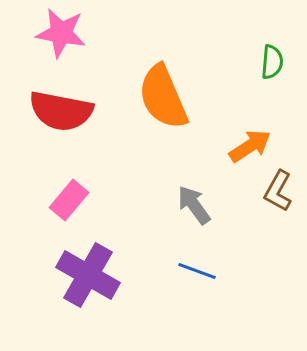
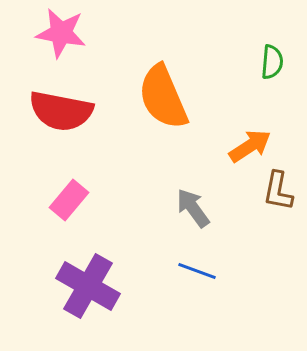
brown L-shape: rotated 18 degrees counterclockwise
gray arrow: moved 1 px left, 3 px down
purple cross: moved 11 px down
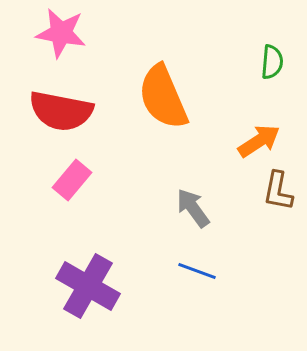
orange arrow: moved 9 px right, 5 px up
pink rectangle: moved 3 px right, 20 px up
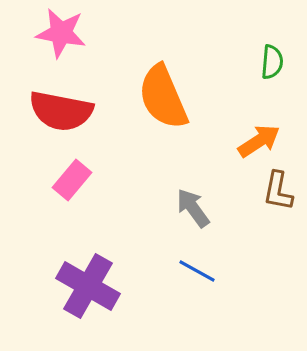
blue line: rotated 9 degrees clockwise
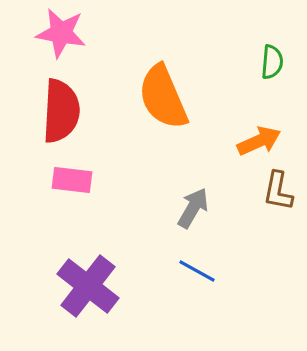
red semicircle: rotated 98 degrees counterclockwise
orange arrow: rotated 9 degrees clockwise
pink rectangle: rotated 57 degrees clockwise
gray arrow: rotated 66 degrees clockwise
purple cross: rotated 8 degrees clockwise
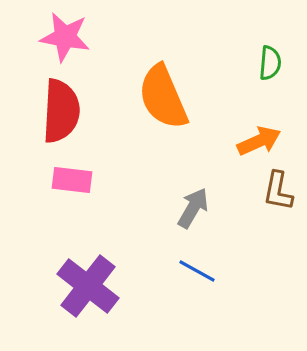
pink star: moved 4 px right, 4 px down
green semicircle: moved 2 px left, 1 px down
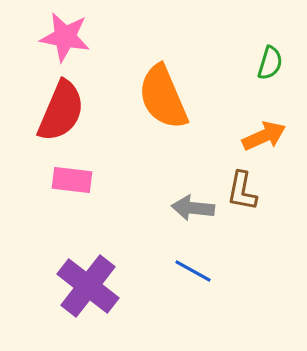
green semicircle: rotated 12 degrees clockwise
red semicircle: rotated 20 degrees clockwise
orange arrow: moved 5 px right, 5 px up
brown L-shape: moved 36 px left
gray arrow: rotated 114 degrees counterclockwise
blue line: moved 4 px left
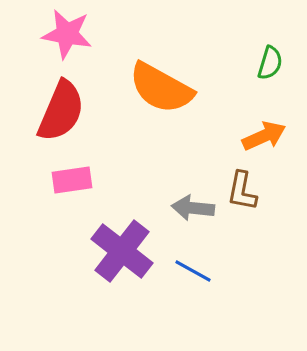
pink star: moved 2 px right, 3 px up
orange semicircle: moved 2 px left, 9 px up; rotated 38 degrees counterclockwise
pink rectangle: rotated 15 degrees counterclockwise
purple cross: moved 34 px right, 35 px up
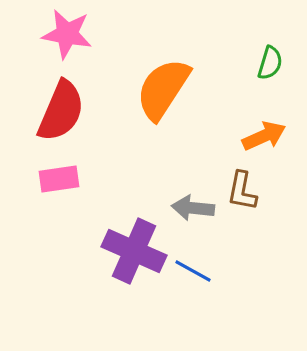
orange semicircle: moved 2 px right, 1 px down; rotated 94 degrees clockwise
pink rectangle: moved 13 px left, 1 px up
purple cross: moved 12 px right; rotated 14 degrees counterclockwise
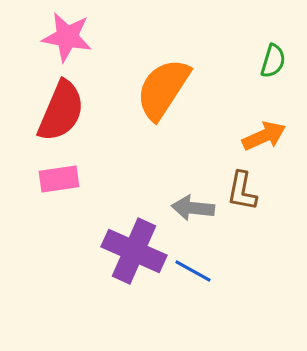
pink star: moved 3 px down
green semicircle: moved 3 px right, 2 px up
